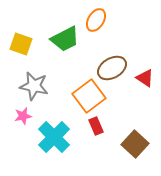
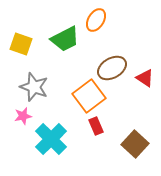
gray star: moved 1 px down; rotated 8 degrees clockwise
cyan cross: moved 3 px left, 2 px down
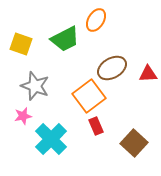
red triangle: moved 3 px right, 4 px up; rotated 36 degrees counterclockwise
gray star: moved 1 px right, 1 px up
brown square: moved 1 px left, 1 px up
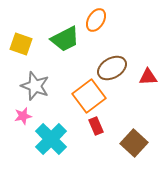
red triangle: moved 3 px down
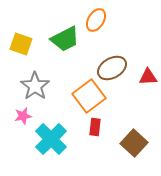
gray star: rotated 16 degrees clockwise
red rectangle: moved 1 px left, 1 px down; rotated 30 degrees clockwise
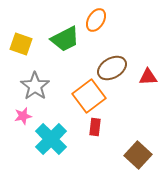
brown square: moved 4 px right, 12 px down
